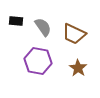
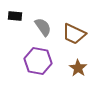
black rectangle: moved 1 px left, 5 px up
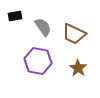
black rectangle: rotated 16 degrees counterclockwise
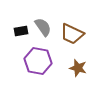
black rectangle: moved 6 px right, 15 px down
brown trapezoid: moved 2 px left
brown star: rotated 18 degrees counterclockwise
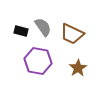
black rectangle: rotated 24 degrees clockwise
brown star: rotated 24 degrees clockwise
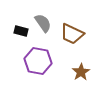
gray semicircle: moved 4 px up
brown star: moved 3 px right, 4 px down
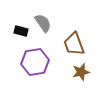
brown trapezoid: moved 2 px right, 10 px down; rotated 45 degrees clockwise
purple hexagon: moved 3 px left, 1 px down; rotated 20 degrees counterclockwise
brown star: rotated 18 degrees clockwise
